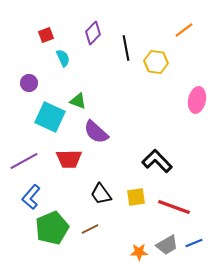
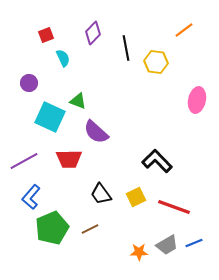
yellow square: rotated 18 degrees counterclockwise
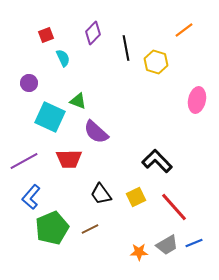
yellow hexagon: rotated 10 degrees clockwise
red line: rotated 28 degrees clockwise
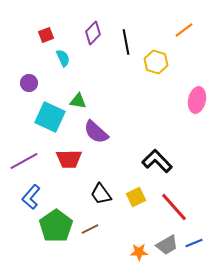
black line: moved 6 px up
green triangle: rotated 12 degrees counterclockwise
green pentagon: moved 4 px right, 2 px up; rotated 12 degrees counterclockwise
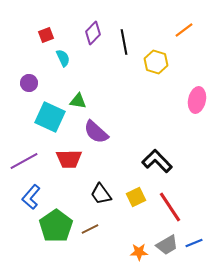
black line: moved 2 px left
red line: moved 4 px left; rotated 8 degrees clockwise
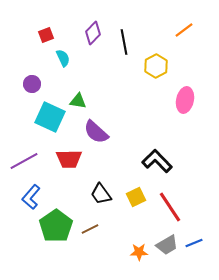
yellow hexagon: moved 4 px down; rotated 15 degrees clockwise
purple circle: moved 3 px right, 1 px down
pink ellipse: moved 12 px left
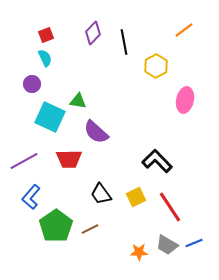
cyan semicircle: moved 18 px left
gray trapezoid: rotated 60 degrees clockwise
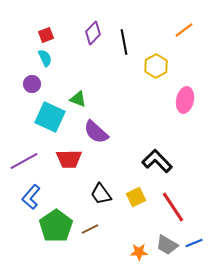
green triangle: moved 2 px up; rotated 12 degrees clockwise
red line: moved 3 px right
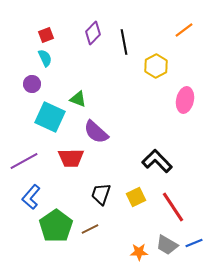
red trapezoid: moved 2 px right, 1 px up
black trapezoid: rotated 55 degrees clockwise
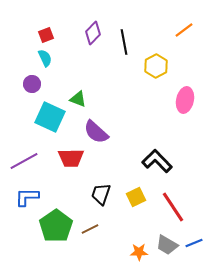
blue L-shape: moved 4 px left; rotated 50 degrees clockwise
